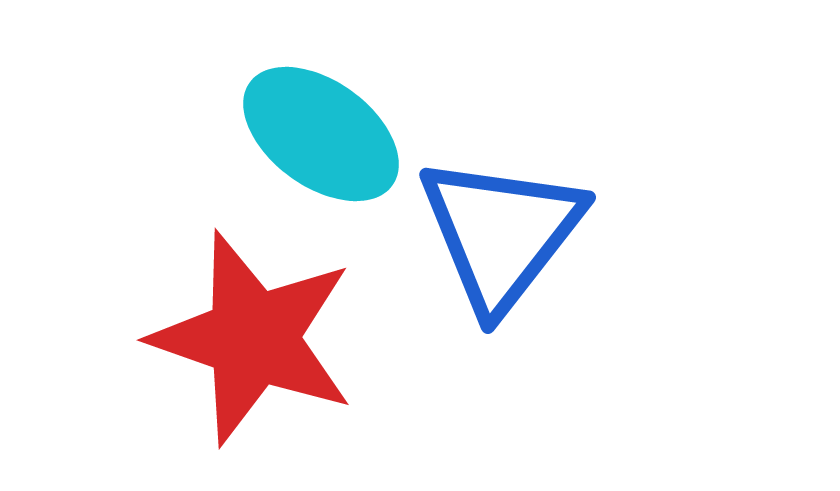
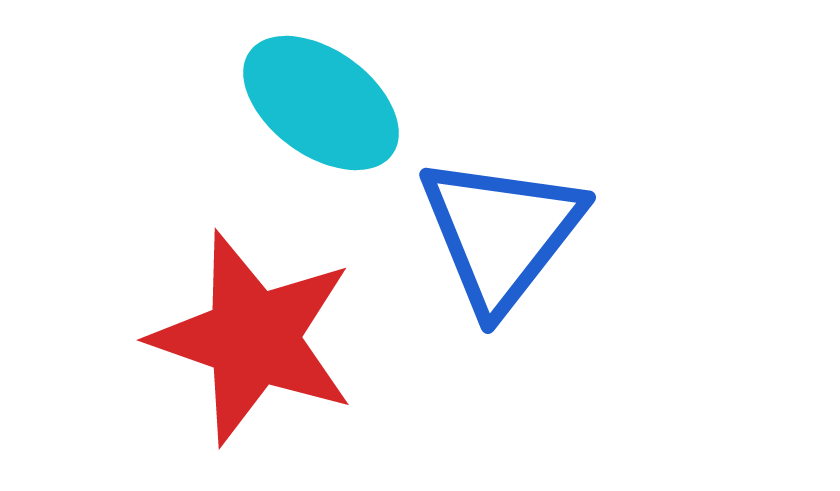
cyan ellipse: moved 31 px up
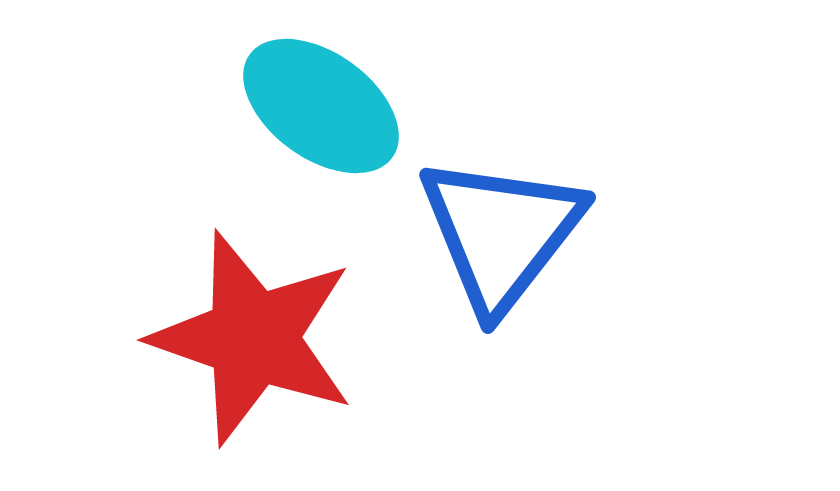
cyan ellipse: moved 3 px down
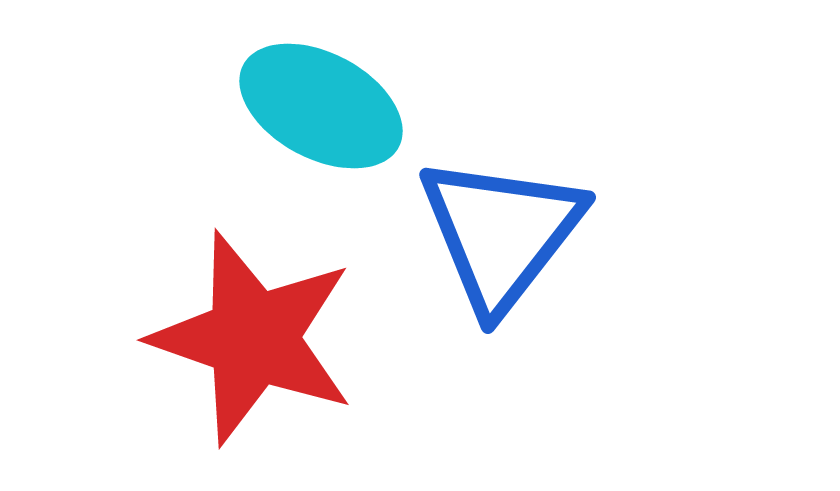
cyan ellipse: rotated 8 degrees counterclockwise
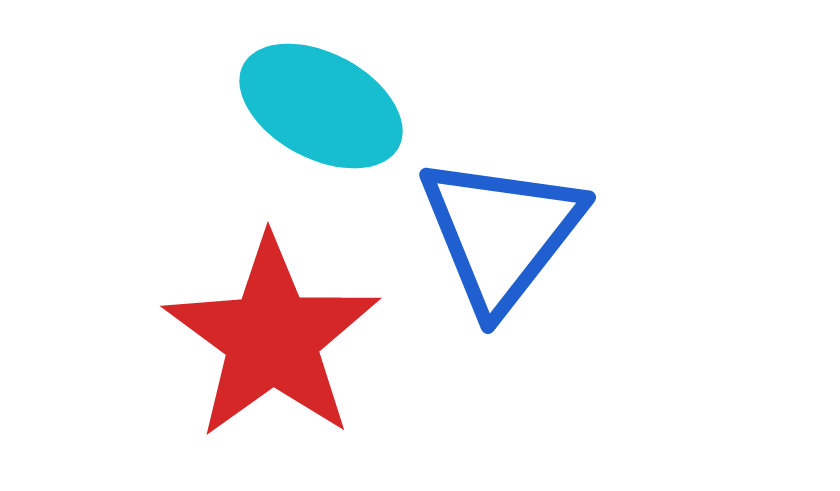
red star: moved 19 px right; rotated 17 degrees clockwise
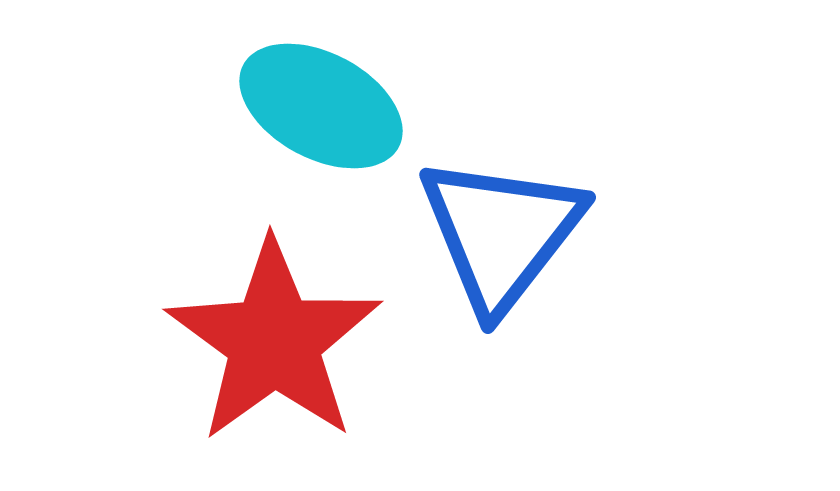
red star: moved 2 px right, 3 px down
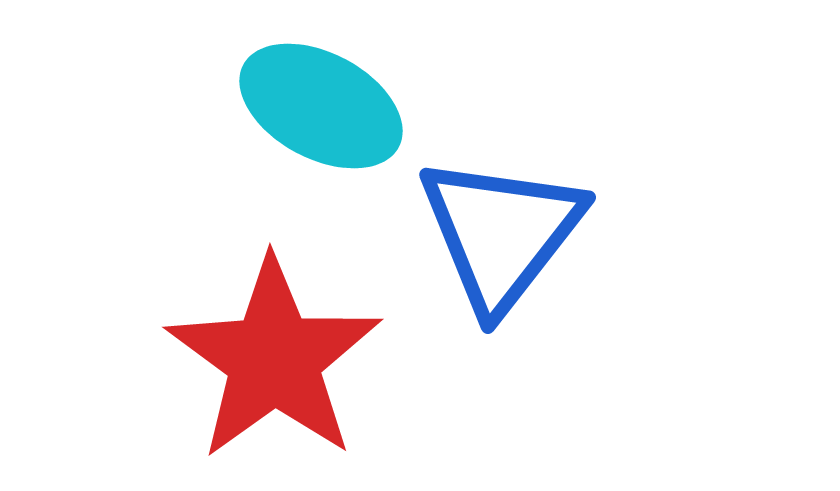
red star: moved 18 px down
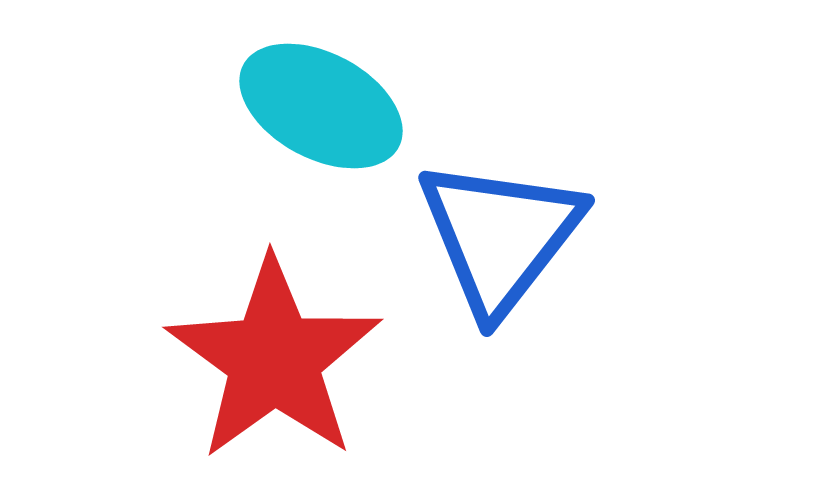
blue triangle: moved 1 px left, 3 px down
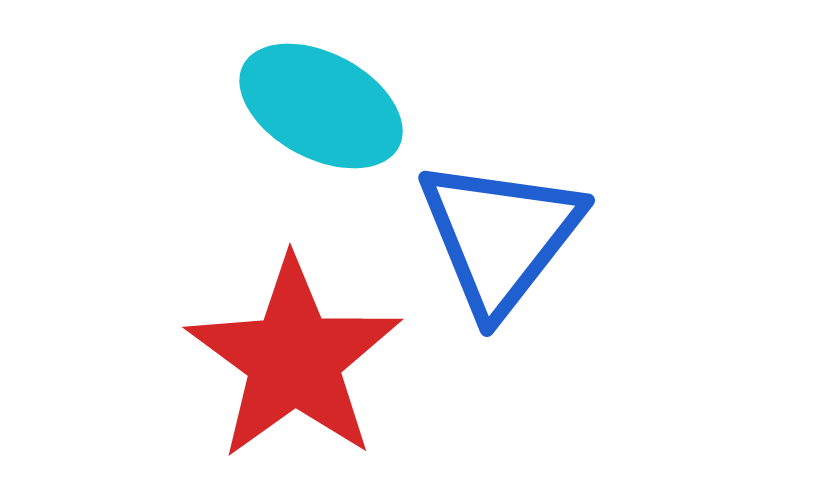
red star: moved 20 px right
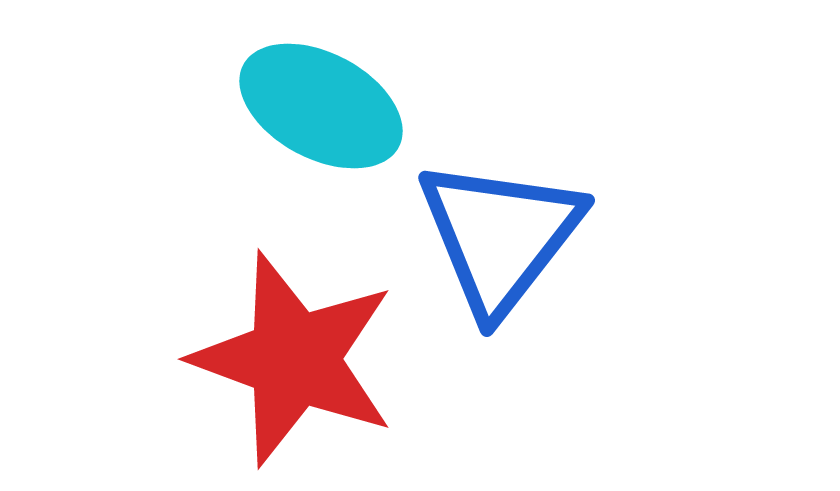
red star: rotated 16 degrees counterclockwise
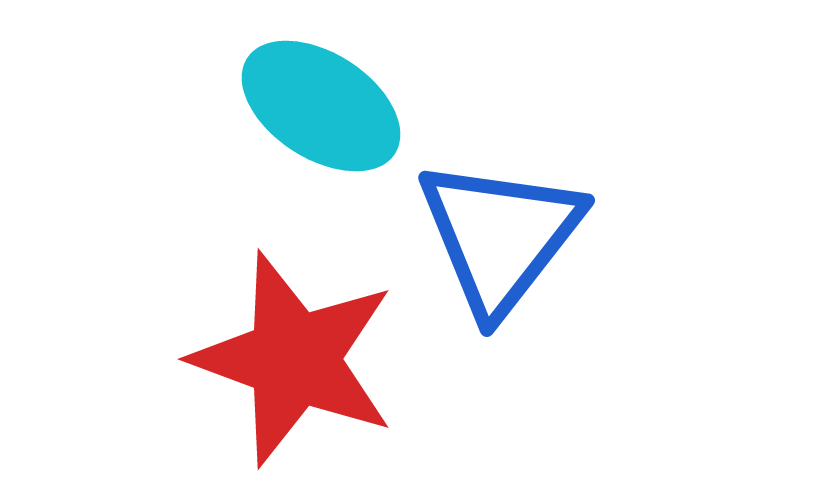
cyan ellipse: rotated 5 degrees clockwise
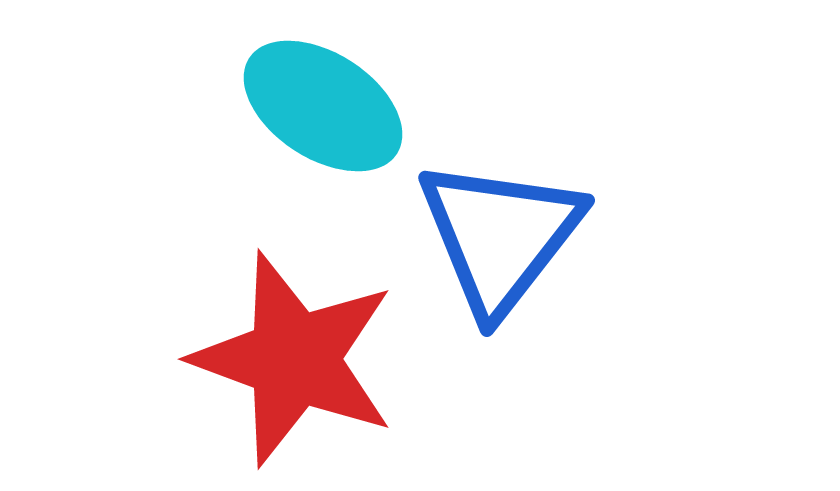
cyan ellipse: moved 2 px right
